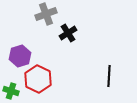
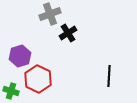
gray cross: moved 4 px right
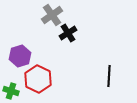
gray cross: moved 2 px right, 1 px down; rotated 15 degrees counterclockwise
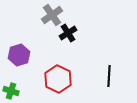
purple hexagon: moved 1 px left, 1 px up
red hexagon: moved 20 px right
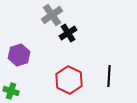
red hexagon: moved 11 px right, 1 px down
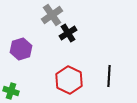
purple hexagon: moved 2 px right, 6 px up
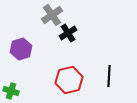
red hexagon: rotated 20 degrees clockwise
